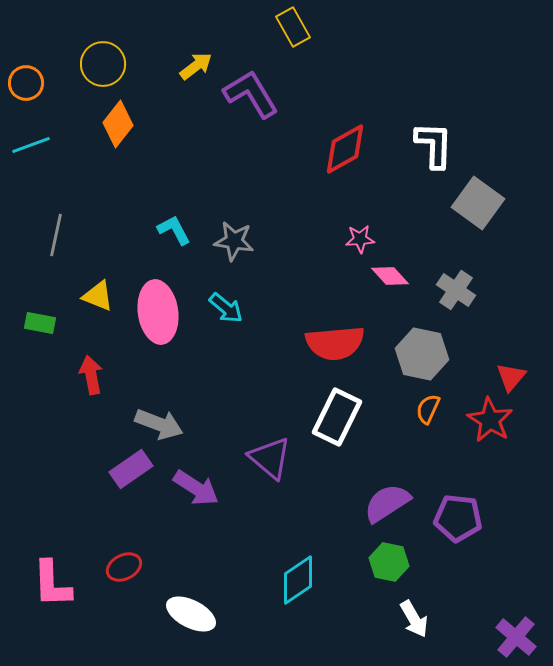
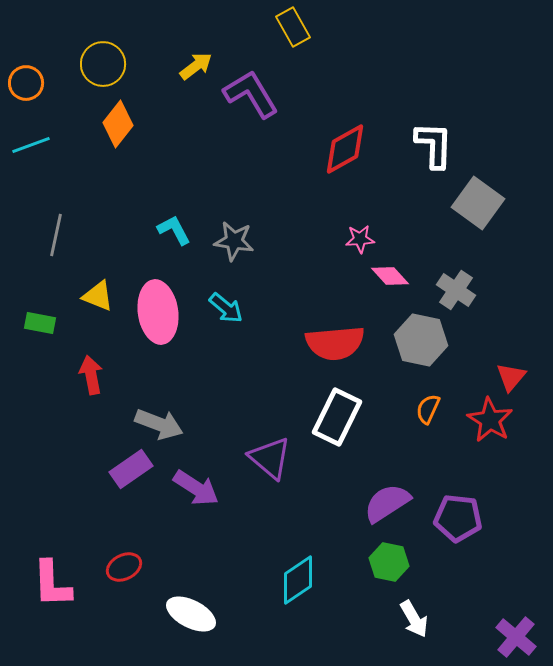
gray hexagon: moved 1 px left, 14 px up
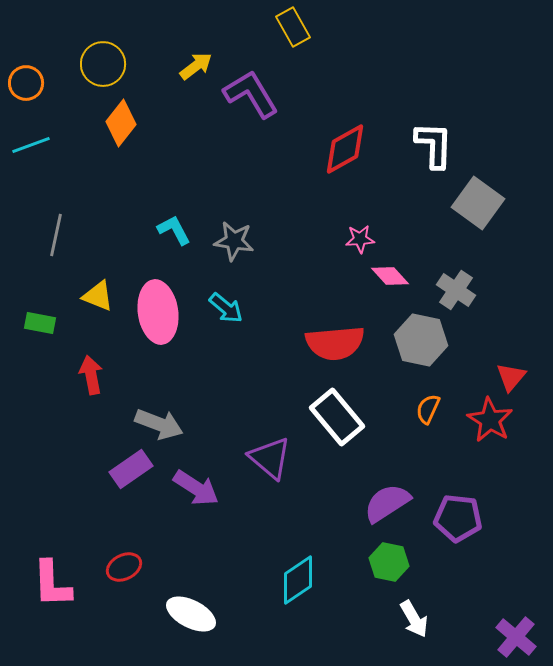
orange diamond: moved 3 px right, 1 px up
white rectangle: rotated 66 degrees counterclockwise
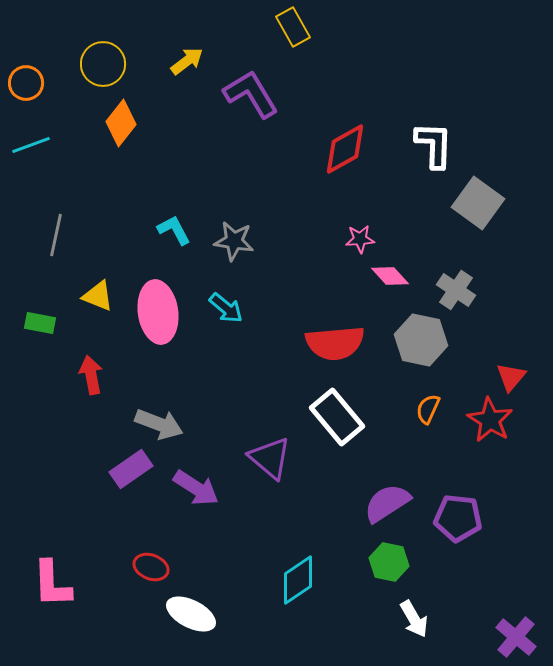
yellow arrow: moved 9 px left, 5 px up
red ellipse: moved 27 px right; rotated 48 degrees clockwise
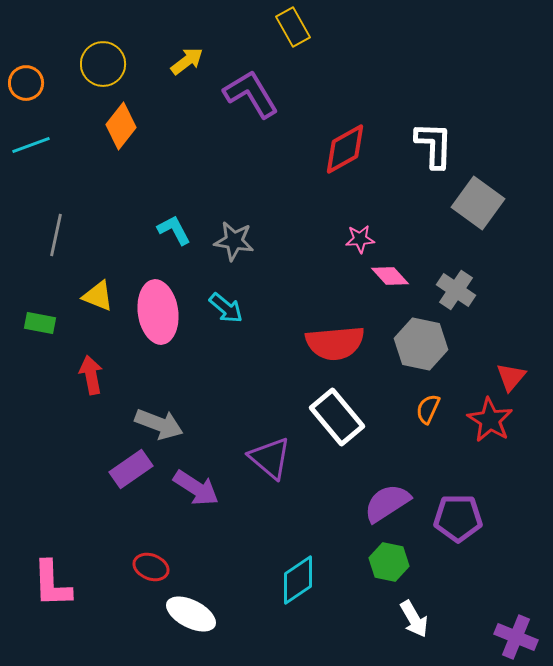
orange diamond: moved 3 px down
gray hexagon: moved 4 px down
purple pentagon: rotated 6 degrees counterclockwise
purple cross: rotated 18 degrees counterclockwise
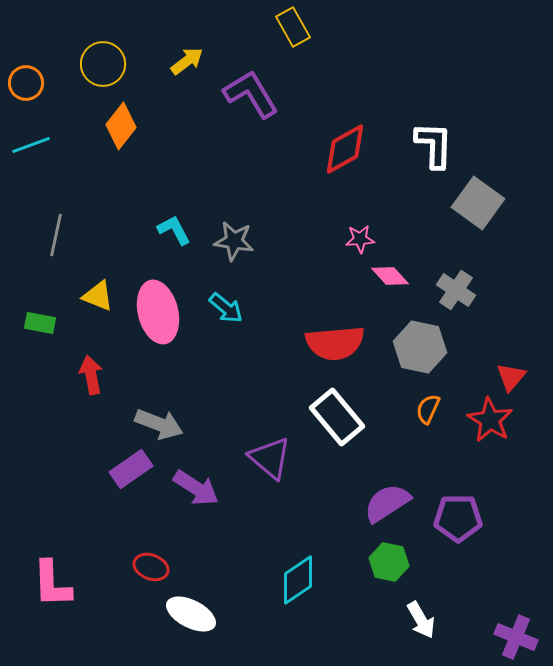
pink ellipse: rotated 6 degrees counterclockwise
gray hexagon: moved 1 px left, 3 px down
white arrow: moved 7 px right, 1 px down
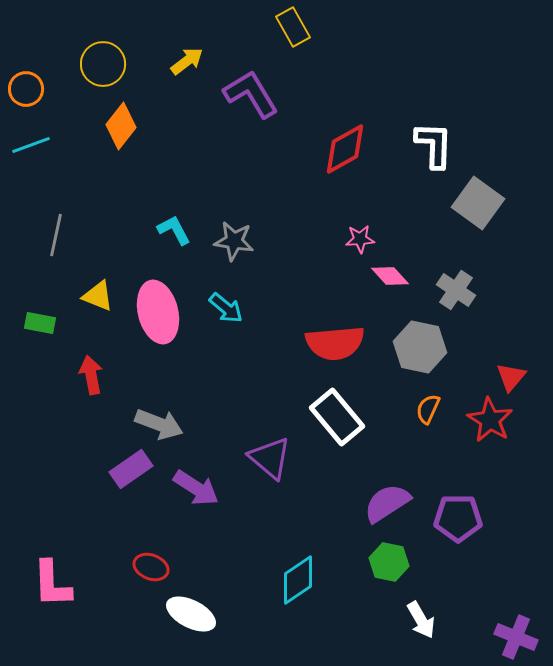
orange circle: moved 6 px down
